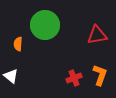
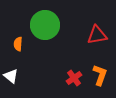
red cross: rotated 14 degrees counterclockwise
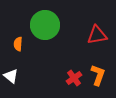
orange L-shape: moved 2 px left
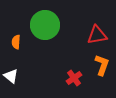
orange semicircle: moved 2 px left, 2 px up
orange L-shape: moved 4 px right, 10 px up
